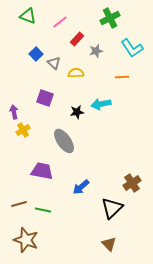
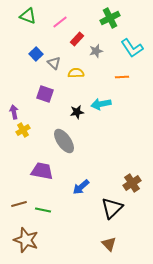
purple square: moved 4 px up
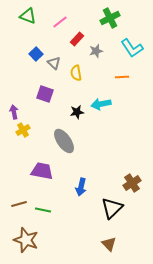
yellow semicircle: rotated 98 degrees counterclockwise
blue arrow: rotated 36 degrees counterclockwise
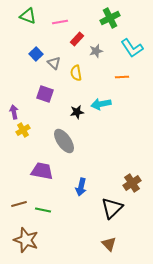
pink line: rotated 28 degrees clockwise
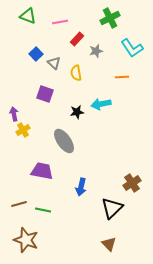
purple arrow: moved 2 px down
